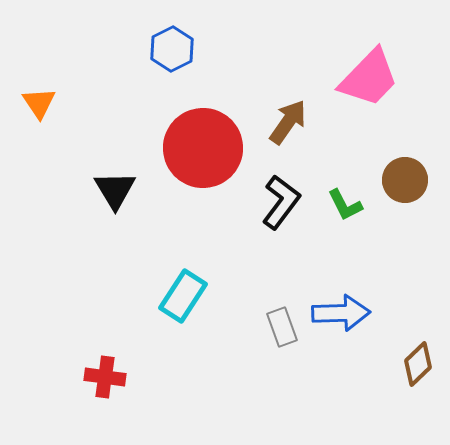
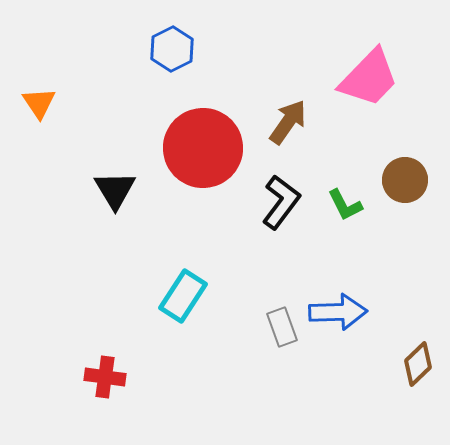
blue arrow: moved 3 px left, 1 px up
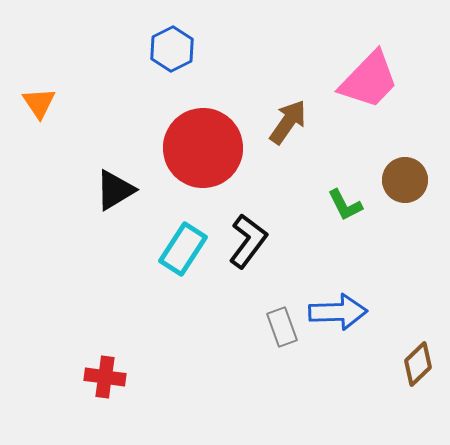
pink trapezoid: moved 2 px down
black triangle: rotated 30 degrees clockwise
black L-shape: moved 33 px left, 39 px down
cyan rectangle: moved 47 px up
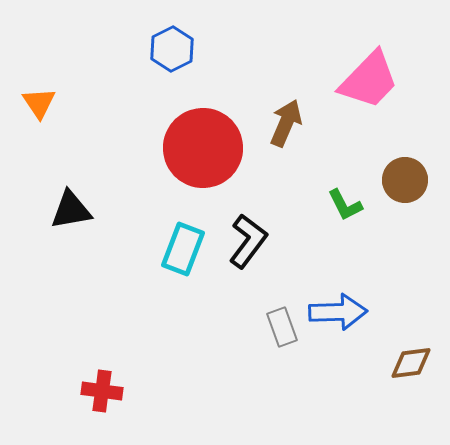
brown arrow: moved 2 px left, 1 px down; rotated 12 degrees counterclockwise
black triangle: moved 44 px left, 20 px down; rotated 21 degrees clockwise
cyan rectangle: rotated 12 degrees counterclockwise
brown diamond: moved 7 px left, 1 px up; rotated 36 degrees clockwise
red cross: moved 3 px left, 14 px down
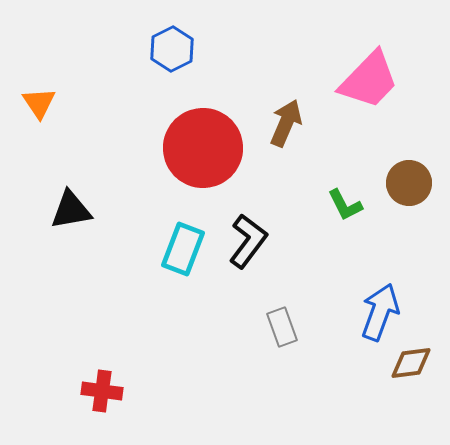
brown circle: moved 4 px right, 3 px down
blue arrow: moved 42 px right; rotated 68 degrees counterclockwise
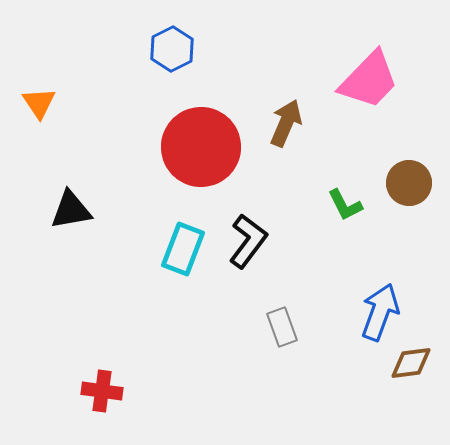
red circle: moved 2 px left, 1 px up
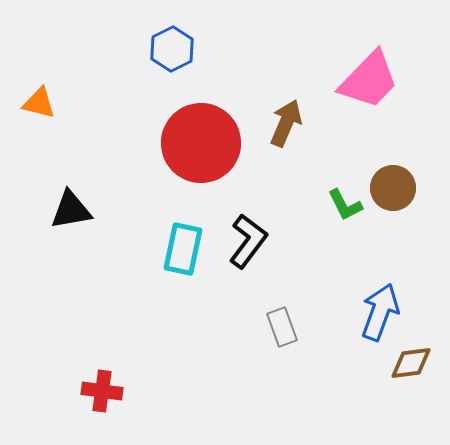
orange triangle: rotated 42 degrees counterclockwise
red circle: moved 4 px up
brown circle: moved 16 px left, 5 px down
cyan rectangle: rotated 9 degrees counterclockwise
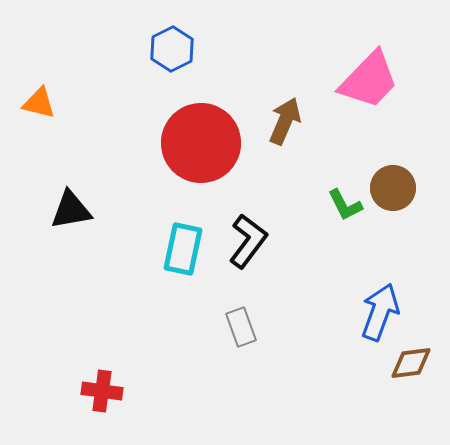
brown arrow: moved 1 px left, 2 px up
gray rectangle: moved 41 px left
